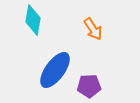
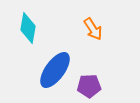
cyan diamond: moved 5 px left, 8 px down
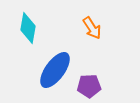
orange arrow: moved 1 px left, 1 px up
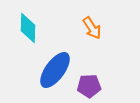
cyan diamond: rotated 8 degrees counterclockwise
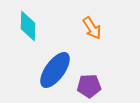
cyan diamond: moved 2 px up
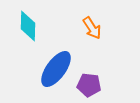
blue ellipse: moved 1 px right, 1 px up
purple pentagon: moved 1 px up; rotated 10 degrees clockwise
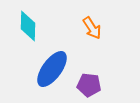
blue ellipse: moved 4 px left
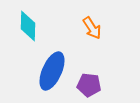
blue ellipse: moved 2 px down; rotated 12 degrees counterclockwise
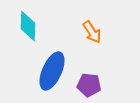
orange arrow: moved 4 px down
